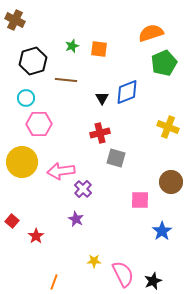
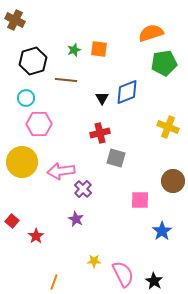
green star: moved 2 px right, 4 px down
green pentagon: rotated 15 degrees clockwise
brown circle: moved 2 px right, 1 px up
black star: moved 1 px right; rotated 18 degrees counterclockwise
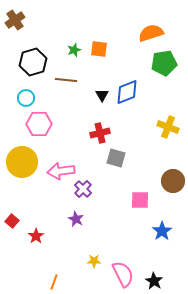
brown cross: rotated 30 degrees clockwise
black hexagon: moved 1 px down
black triangle: moved 3 px up
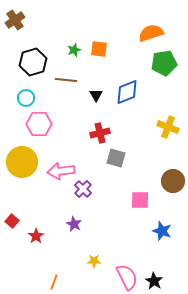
black triangle: moved 6 px left
purple star: moved 2 px left, 5 px down
blue star: rotated 18 degrees counterclockwise
pink semicircle: moved 4 px right, 3 px down
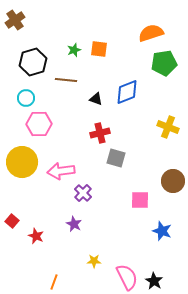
black triangle: moved 4 px down; rotated 40 degrees counterclockwise
purple cross: moved 4 px down
red star: rotated 14 degrees counterclockwise
